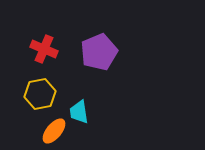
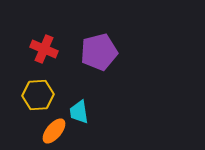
purple pentagon: rotated 9 degrees clockwise
yellow hexagon: moved 2 px left, 1 px down; rotated 8 degrees clockwise
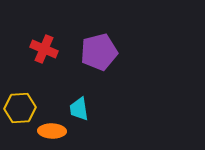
yellow hexagon: moved 18 px left, 13 px down
cyan trapezoid: moved 3 px up
orange ellipse: moved 2 px left; rotated 52 degrees clockwise
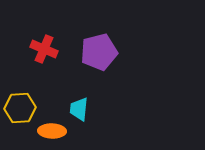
cyan trapezoid: rotated 15 degrees clockwise
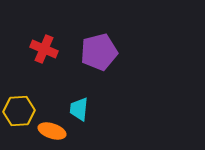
yellow hexagon: moved 1 px left, 3 px down
orange ellipse: rotated 16 degrees clockwise
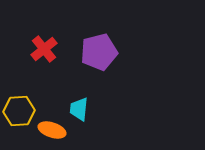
red cross: rotated 28 degrees clockwise
orange ellipse: moved 1 px up
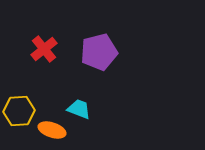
cyan trapezoid: rotated 105 degrees clockwise
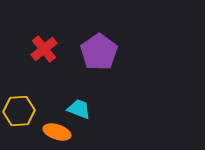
purple pentagon: rotated 21 degrees counterclockwise
orange ellipse: moved 5 px right, 2 px down
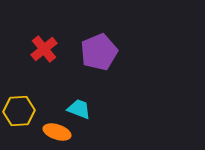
purple pentagon: rotated 12 degrees clockwise
